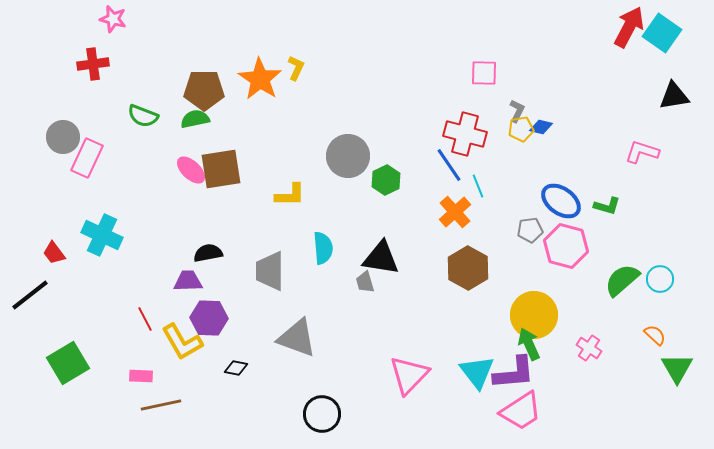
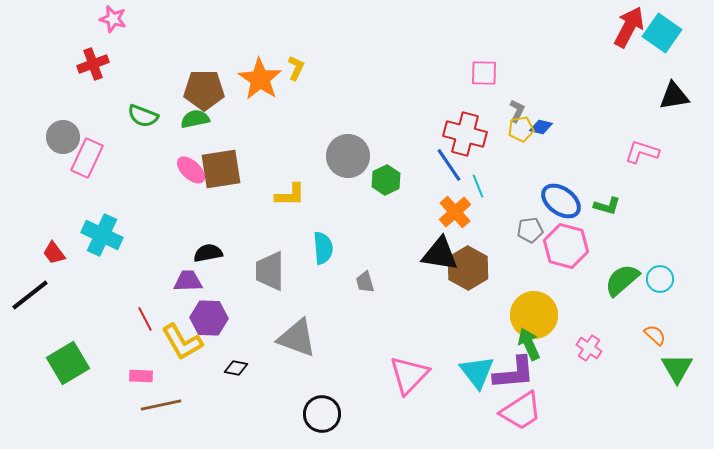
red cross at (93, 64): rotated 12 degrees counterclockwise
black triangle at (381, 258): moved 59 px right, 4 px up
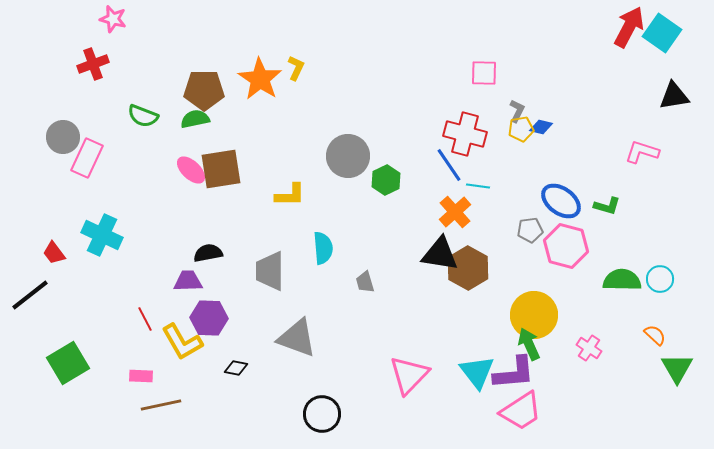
cyan line at (478, 186): rotated 60 degrees counterclockwise
green semicircle at (622, 280): rotated 42 degrees clockwise
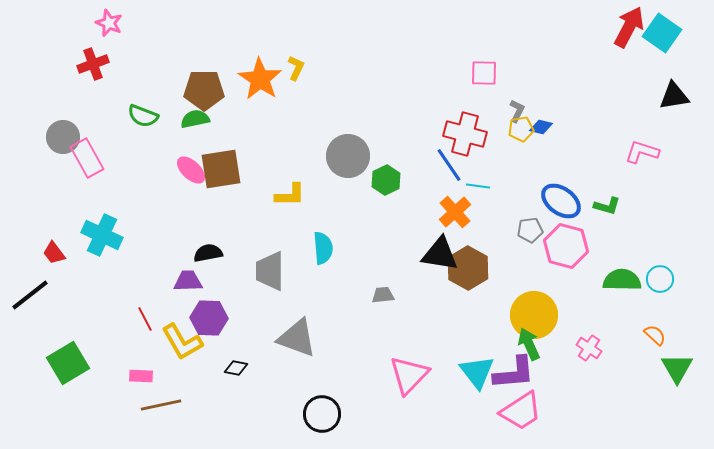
pink star at (113, 19): moved 4 px left, 4 px down; rotated 8 degrees clockwise
pink rectangle at (87, 158): rotated 54 degrees counterclockwise
gray trapezoid at (365, 282): moved 18 px right, 13 px down; rotated 100 degrees clockwise
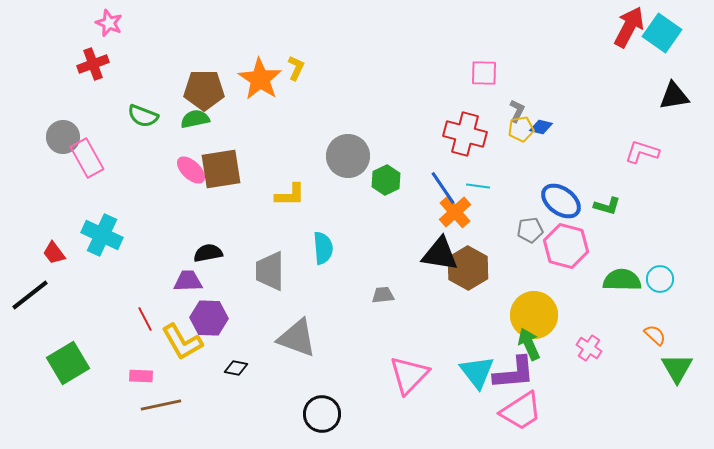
blue line at (449, 165): moved 6 px left, 23 px down
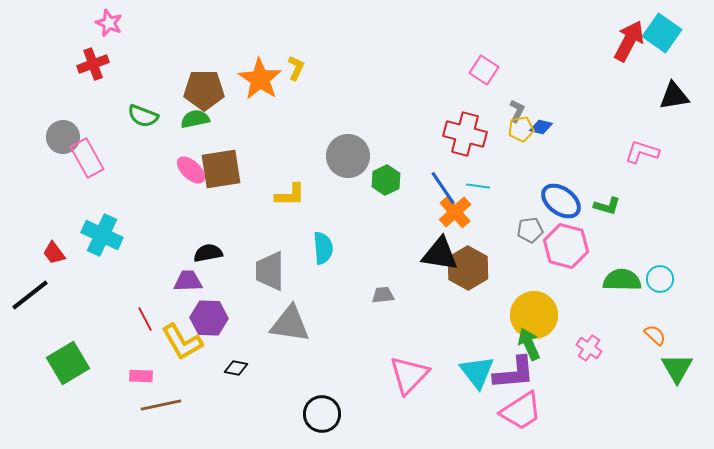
red arrow at (629, 27): moved 14 px down
pink square at (484, 73): moved 3 px up; rotated 32 degrees clockwise
gray triangle at (297, 338): moved 7 px left, 14 px up; rotated 12 degrees counterclockwise
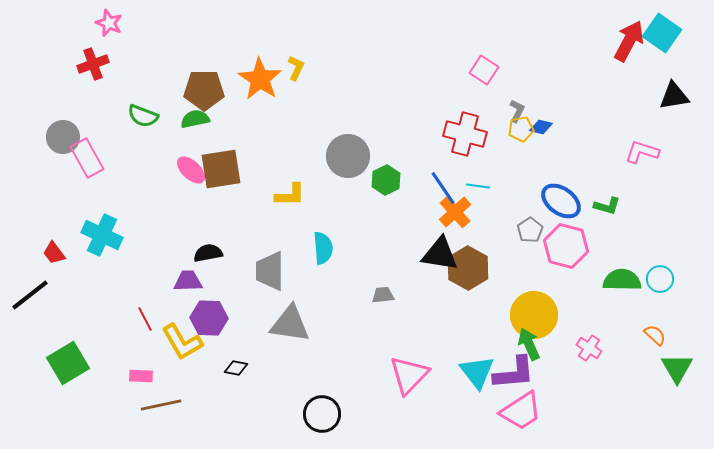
gray pentagon at (530, 230): rotated 25 degrees counterclockwise
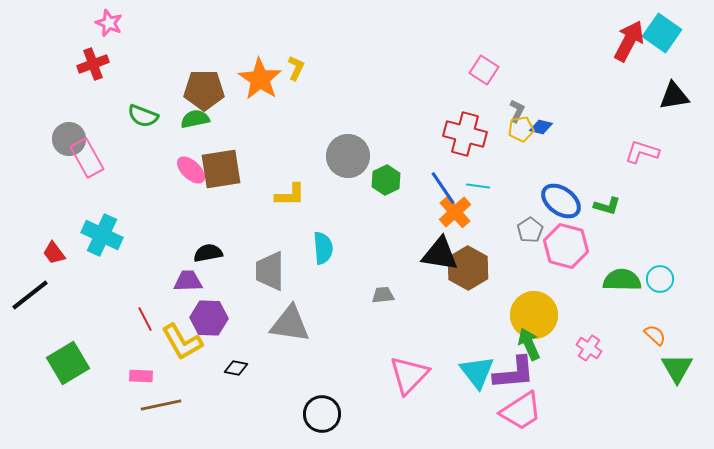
gray circle at (63, 137): moved 6 px right, 2 px down
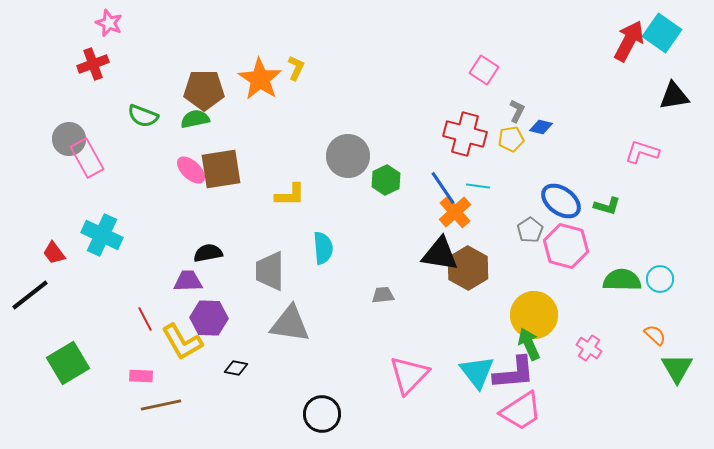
yellow pentagon at (521, 129): moved 10 px left, 10 px down
